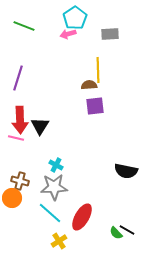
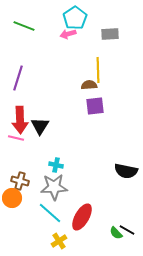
cyan cross: rotated 16 degrees counterclockwise
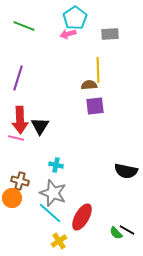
gray star: moved 1 px left, 6 px down; rotated 24 degrees clockwise
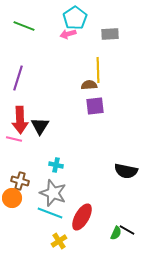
pink line: moved 2 px left, 1 px down
cyan line: rotated 20 degrees counterclockwise
green semicircle: rotated 112 degrees counterclockwise
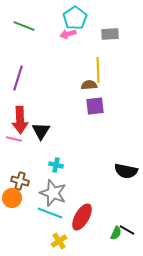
black triangle: moved 1 px right, 5 px down
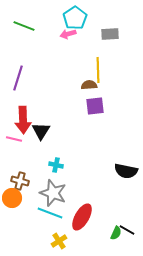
red arrow: moved 3 px right
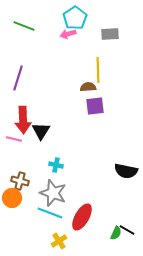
brown semicircle: moved 1 px left, 2 px down
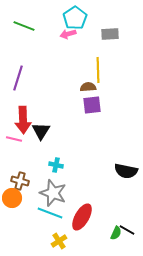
purple square: moved 3 px left, 1 px up
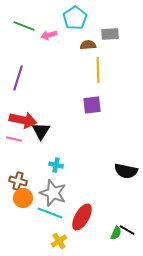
pink arrow: moved 19 px left, 1 px down
brown semicircle: moved 42 px up
red arrow: rotated 76 degrees counterclockwise
brown cross: moved 2 px left
orange circle: moved 11 px right
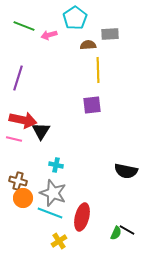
red ellipse: rotated 16 degrees counterclockwise
